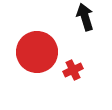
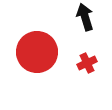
red cross: moved 14 px right, 7 px up
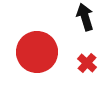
red cross: rotated 24 degrees counterclockwise
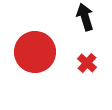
red circle: moved 2 px left
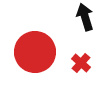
red cross: moved 6 px left
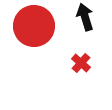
red circle: moved 1 px left, 26 px up
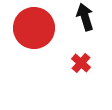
red circle: moved 2 px down
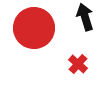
red cross: moved 3 px left, 1 px down
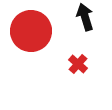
red circle: moved 3 px left, 3 px down
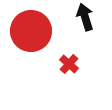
red cross: moved 9 px left
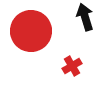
red cross: moved 3 px right, 2 px down; rotated 18 degrees clockwise
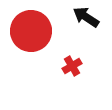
black arrow: moved 1 px right; rotated 40 degrees counterclockwise
